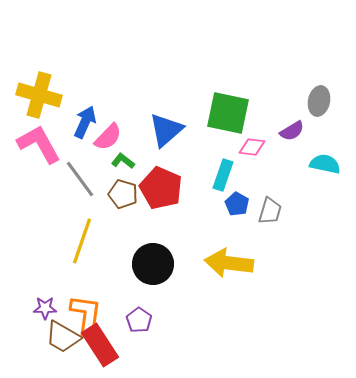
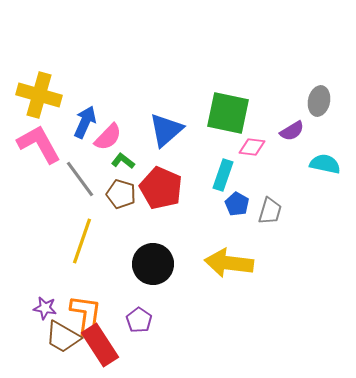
brown pentagon: moved 2 px left
purple star: rotated 10 degrees clockwise
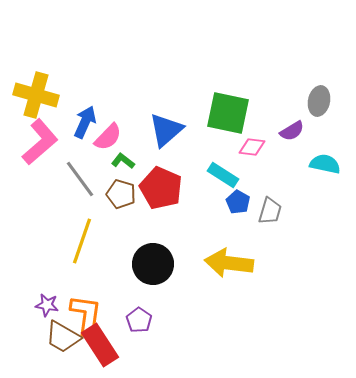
yellow cross: moved 3 px left
pink L-shape: moved 1 px right, 2 px up; rotated 78 degrees clockwise
cyan rectangle: rotated 76 degrees counterclockwise
blue pentagon: moved 1 px right, 2 px up
purple star: moved 2 px right, 3 px up
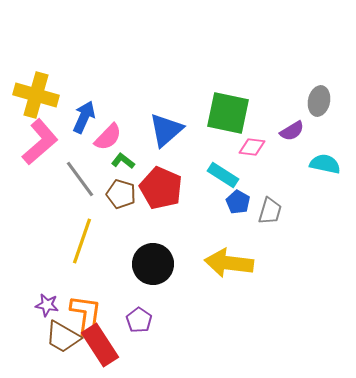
blue arrow: moved 1 px left, 5 px up
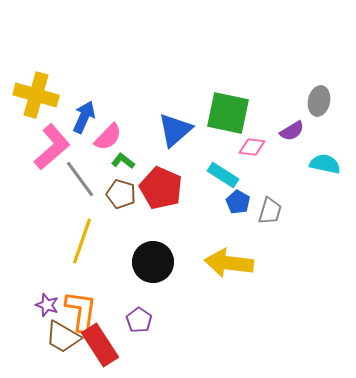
blue triangle: moved 9 px right
pink L-shape: moved 12 px right, 5 px down
black circle: moved 2 px up
purple star: rotated 10 degrees clockwise
orange L-shape: moved 5 px left, 4 px up
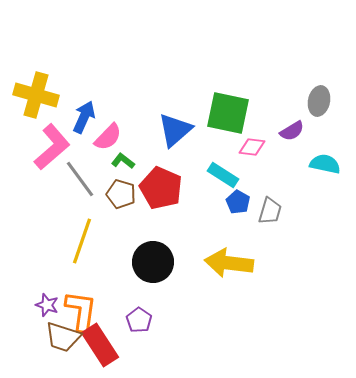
brown trapezoid: rotated 12 degrees counterclockwise
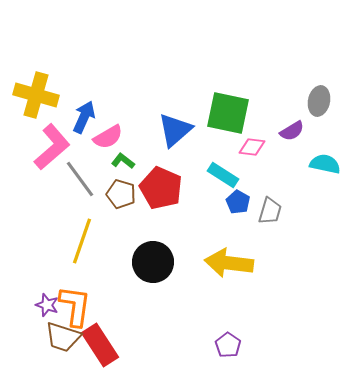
pink semicircle: rotated 16 degrees clockwise
orange L-shape: moved 6 px left, 5 px up
purple pentagon: moved 89 px right, 25 px down
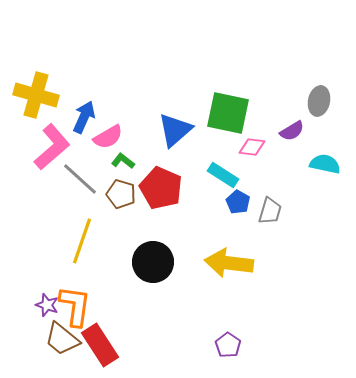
gray line: rotated 12 degrees counterclockwise
brown trapezoid: moved 1 px left, 2 px down; rotated 21 degrees clockwise
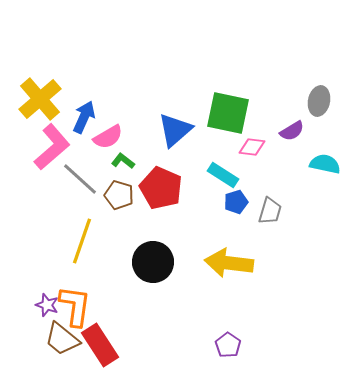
yellow cross: moved 4 px right, 4 px down; rotated 33 degrees clockwise
brown pentagon: moved 2 px left, 1 px down
blue pentagon: moved 2 px left; rotated 25 degrees clockwise
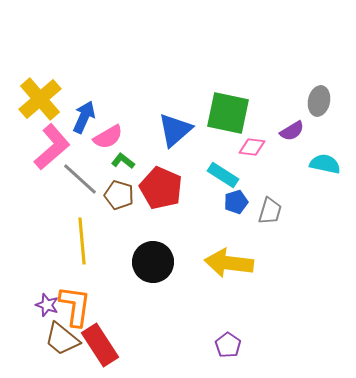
yellow line: rotated 24 degrees counterclockwise
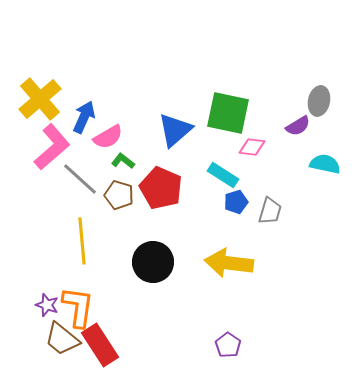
purple semicircle: moved 6 px right, 5 px up
orange L-shape: moved 3 px right, 1 px down
